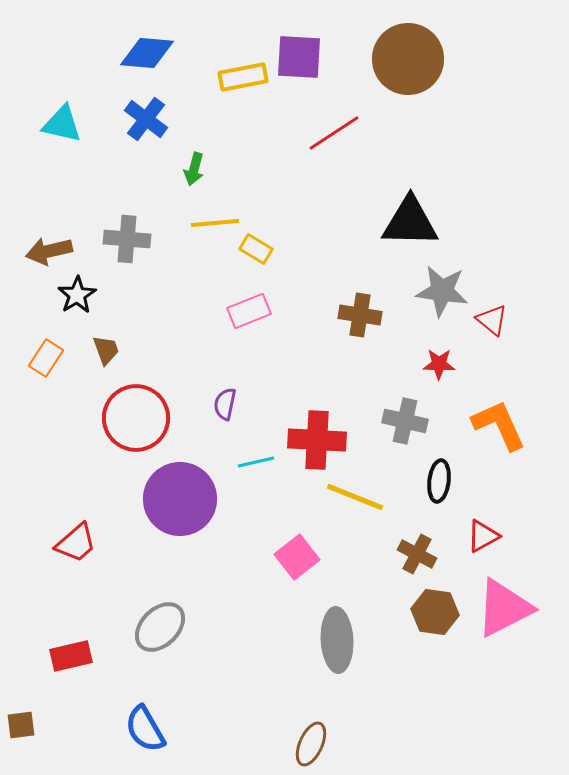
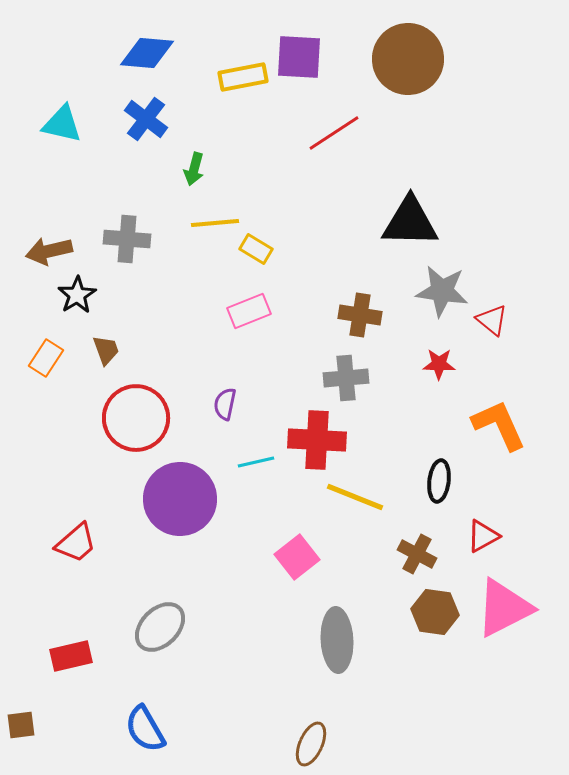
gray cross at (405, 421): moved 59 px left, 43 px up; rotated 18 degrees counterclockwise
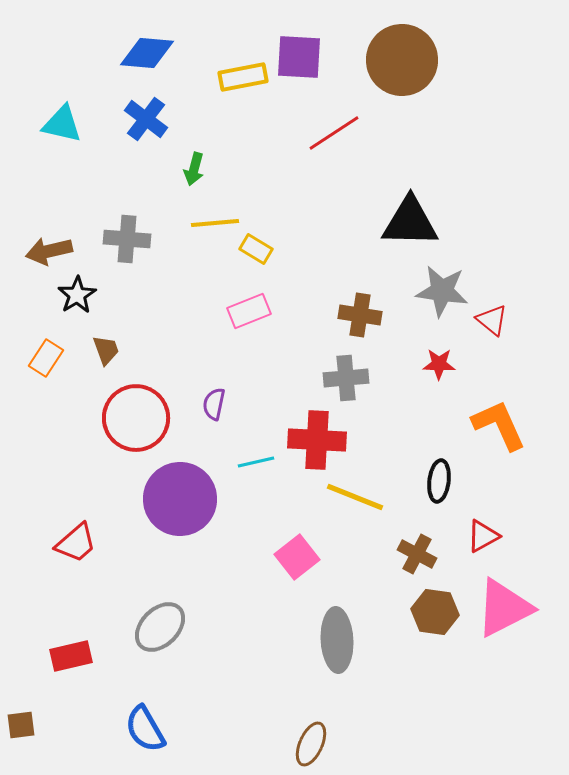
brown circle at (408, 59): moved 6 px left, 1 px down
purple semicircle at (225, 404): moved 11 px left
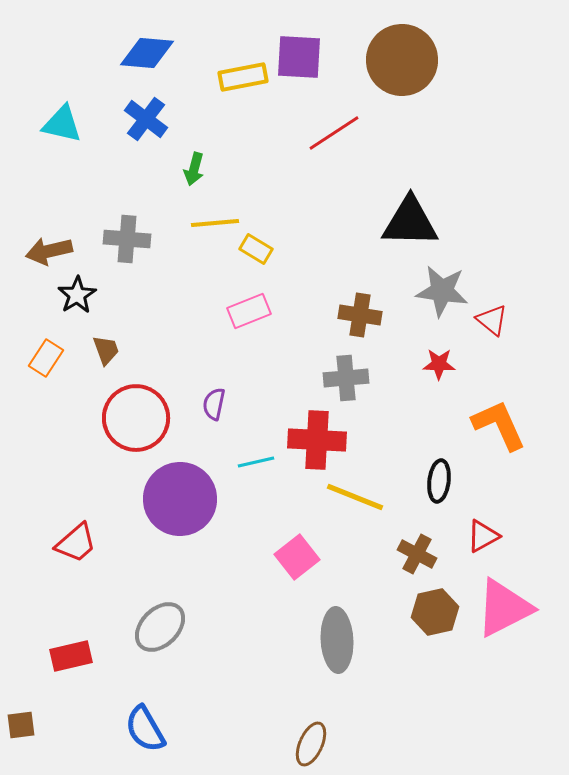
brown hexagon at (435, 612): rotated 21 degrees counterclockwise
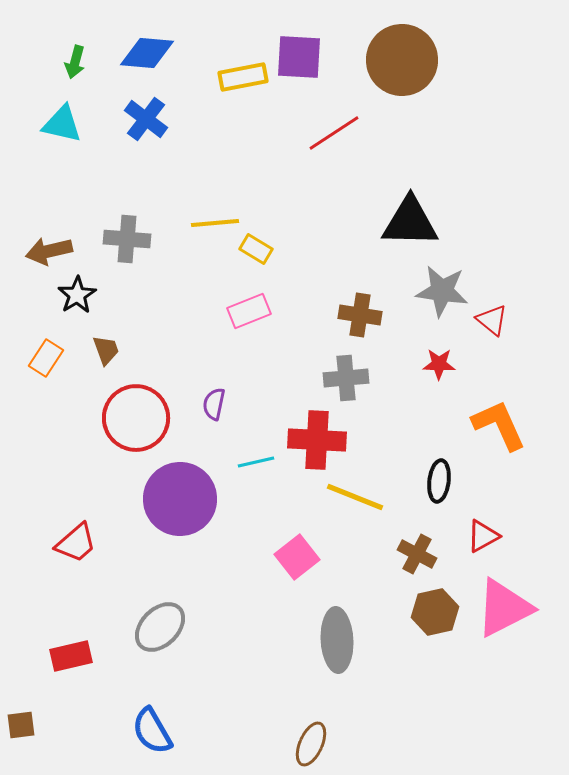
green arrow at (194, 169): moved 119 px left, 107 px up
blue semicircle at (145, 729): moved 7 px right, 2 px down
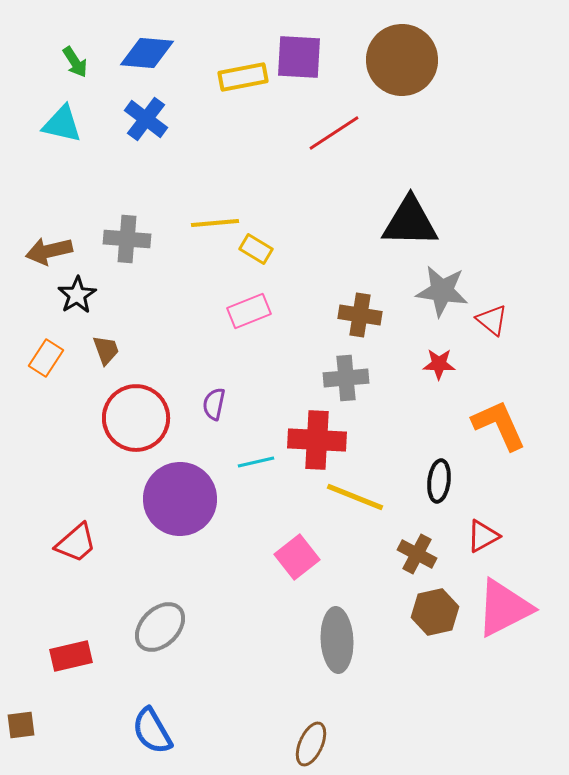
green arrow at (75, 62): rotated 48 degrees counterclockwise
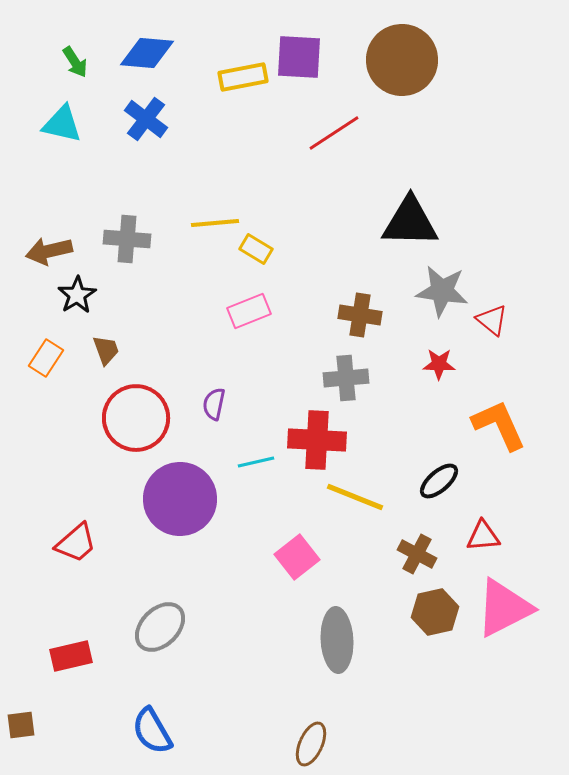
black ellipse at (439, 481): rotated 42 degrees clockwise
red triangle at (483, 536): rotated 24 degrees clockwise
